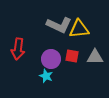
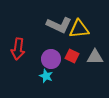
red square: rotated 16 degrees clockwise
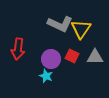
gray L-shape: moved 1 px right, 1 px up
yellow triangle: moved 2 px right; rotated 50 degrees counterclockwise
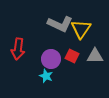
gray triangle: moved 1 px up
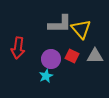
gray L-shape: rotated 25 degrees counterclockwise
yellow triangle: rotated 15 degrees counterclockwise
red arrow: moved 1 px up
cyan star: rotated 24 degrees clockwise
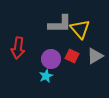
yellow triangle: moved 1 px left
gray triangle: rotated 30 degrees counterclockwise
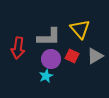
gray L-shape: moved 11 px left, 13 px down
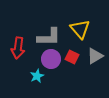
red square: moved 1 px down
cyan star: moved 9 px left
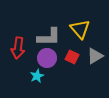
purple circle: moved 4 px left, 1 px up
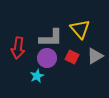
gray L-shape: moved 2 px right, 1 px down
